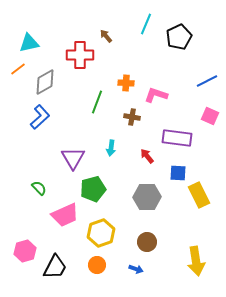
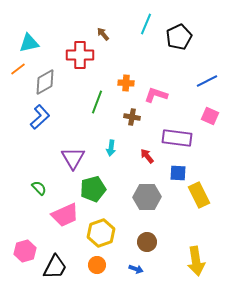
brown arrow: moved 3 px left, 2 px up
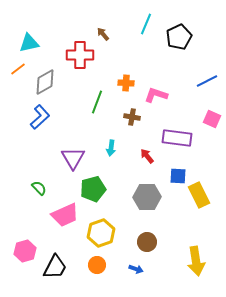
pink square: moved 2 px right, 3 px down
blue square: moved 3 px down
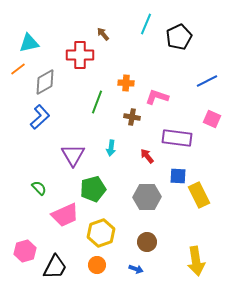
pink L-shape: moved 1 px right, 2 px down
purple triangle: moved 3 px up
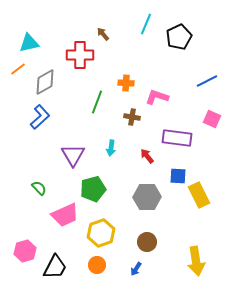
blue arrow: rotated 104 degrees clockwise
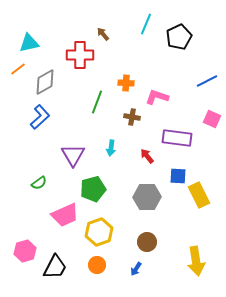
green semicircle: moved 5 px up; rotated 98 degrees clockwise
yellow hexagon: moved 2 px left, 1 px up
